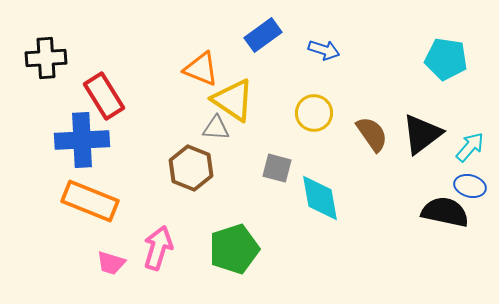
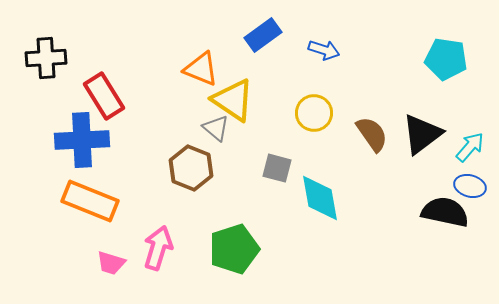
gray triangle: rotated 36 degrees clockwise
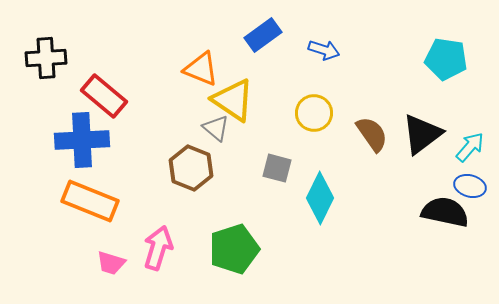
red rectangle: rotated 18 degrees counterclockwise
cyan diamond: rotated 36 degrees clockwise
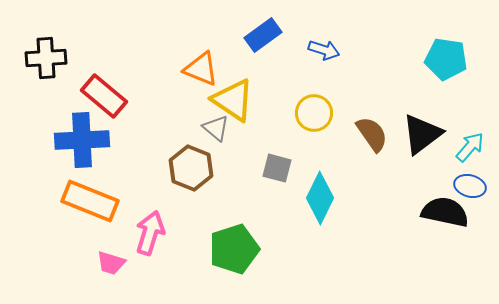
pink arrow: moved 8 px left, 15 px up
